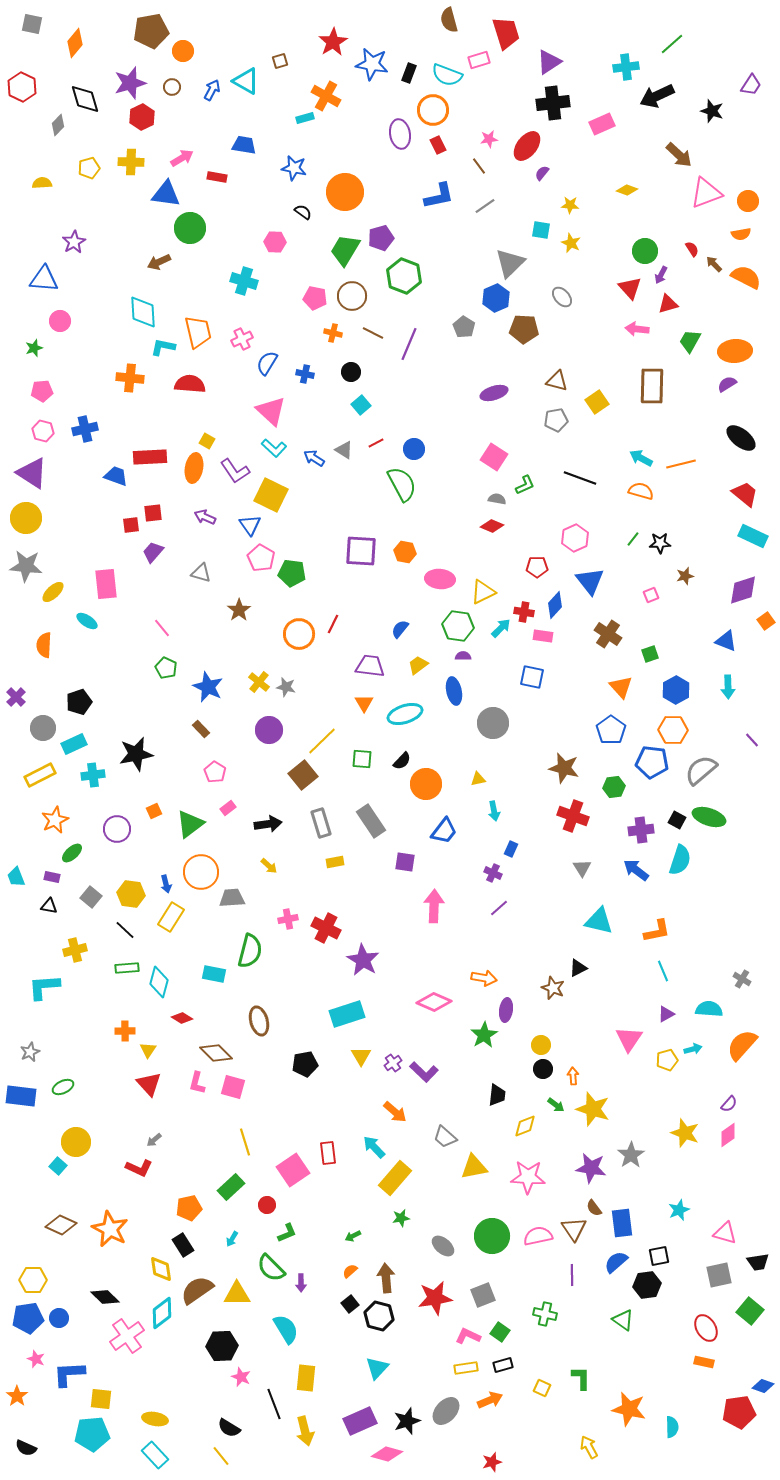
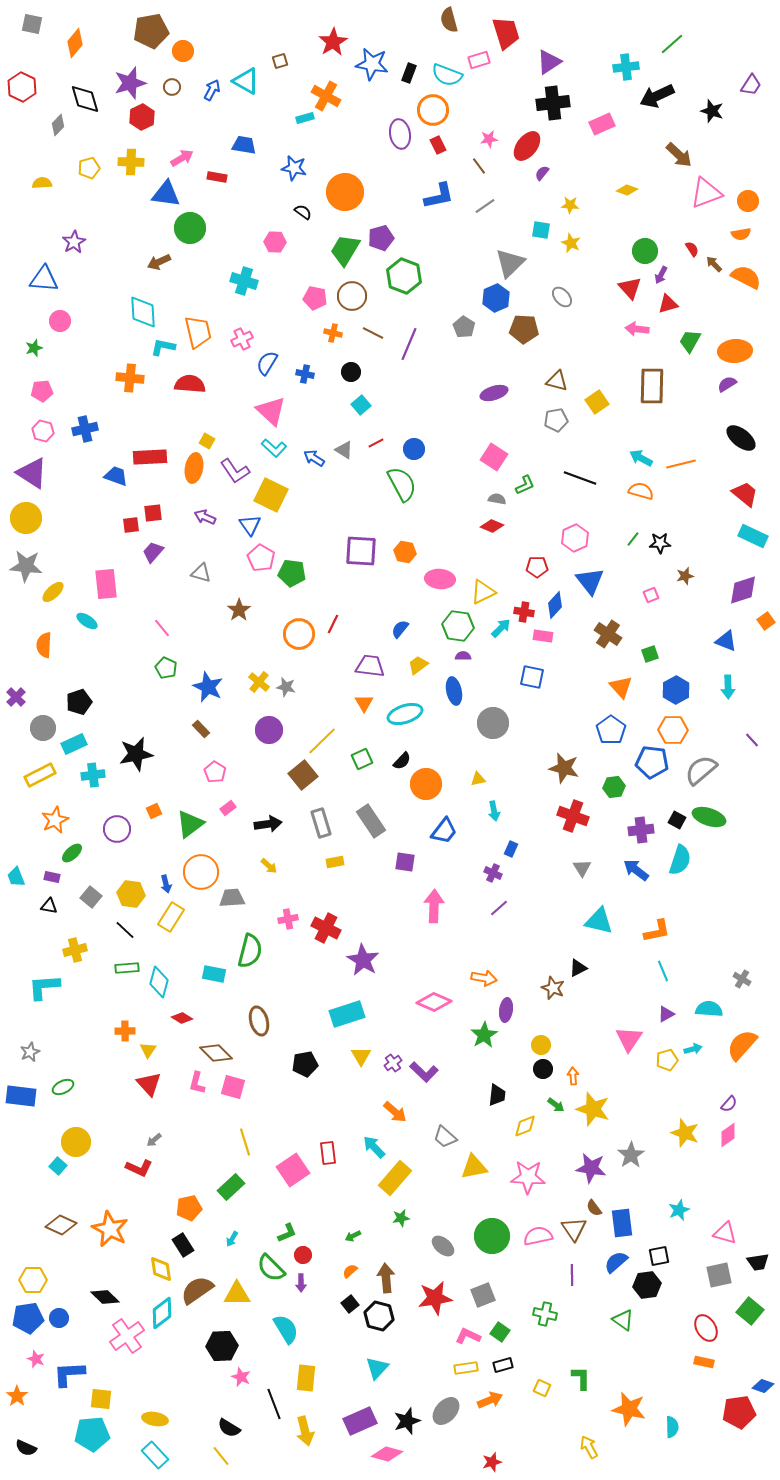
green square at (362, 759): rotated 30 degrees counterclockwise
red circle at (267, 1205): moved 36 px right, 50 px down
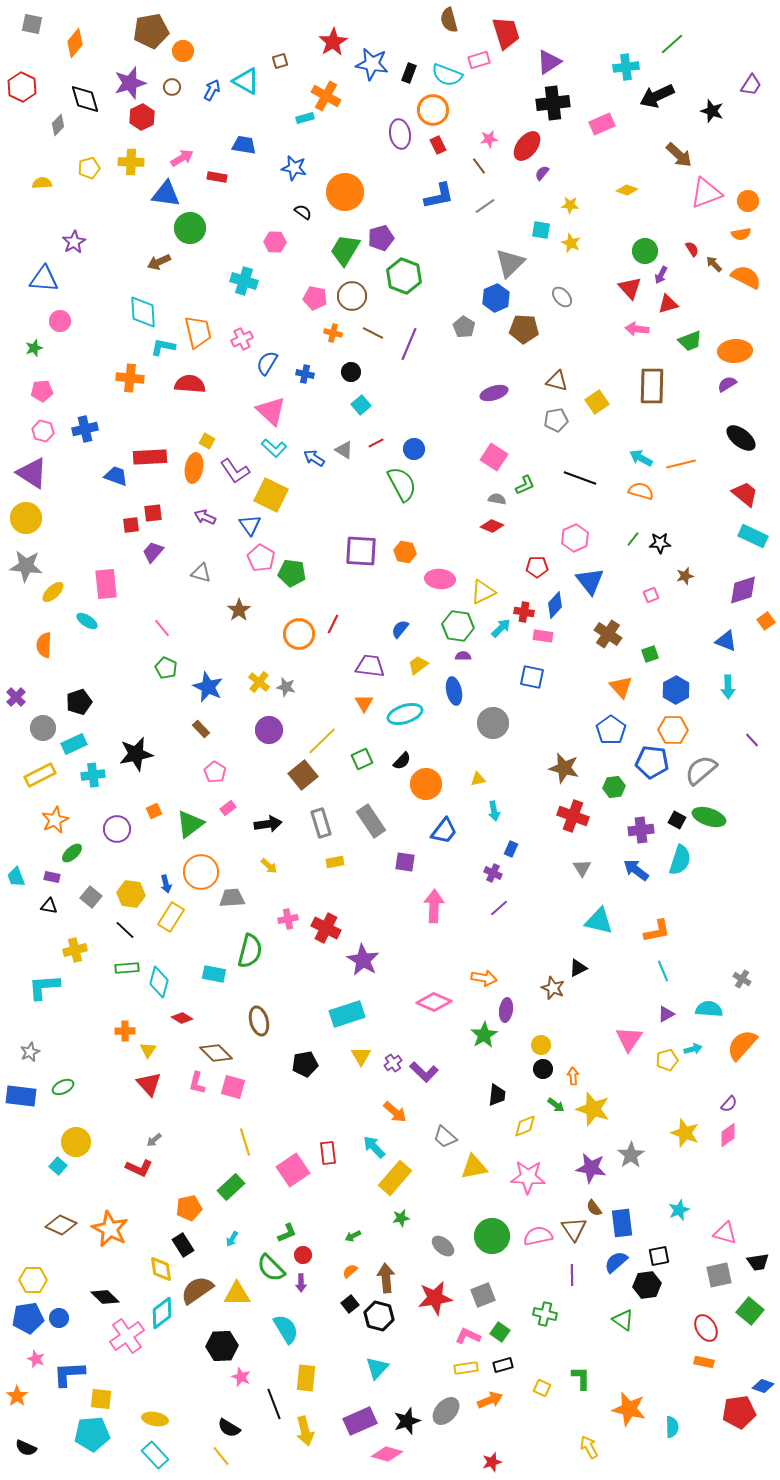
green trapezoid at (690, 341): rotated 140 degrees counterclockwise
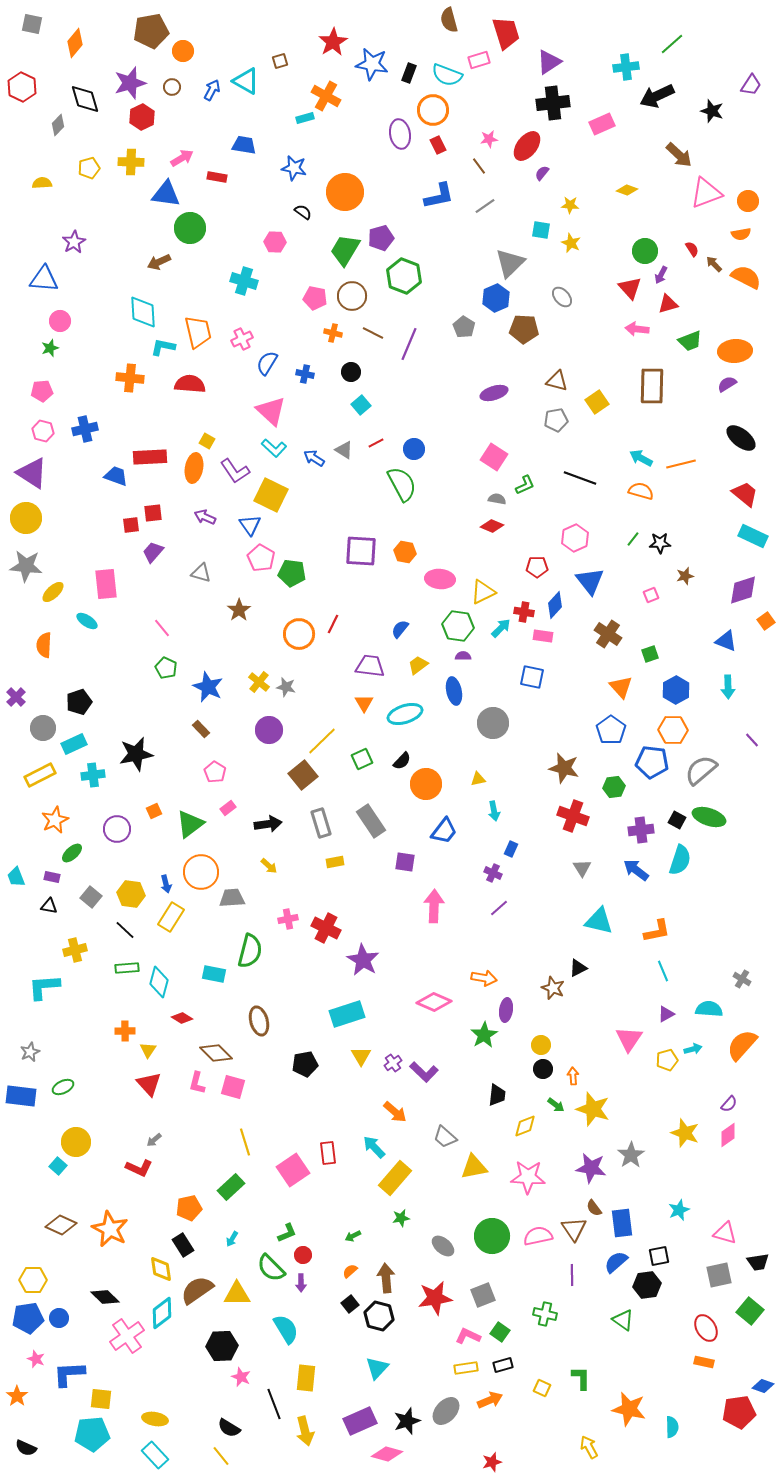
green star at (34, 348): moved 16 px right
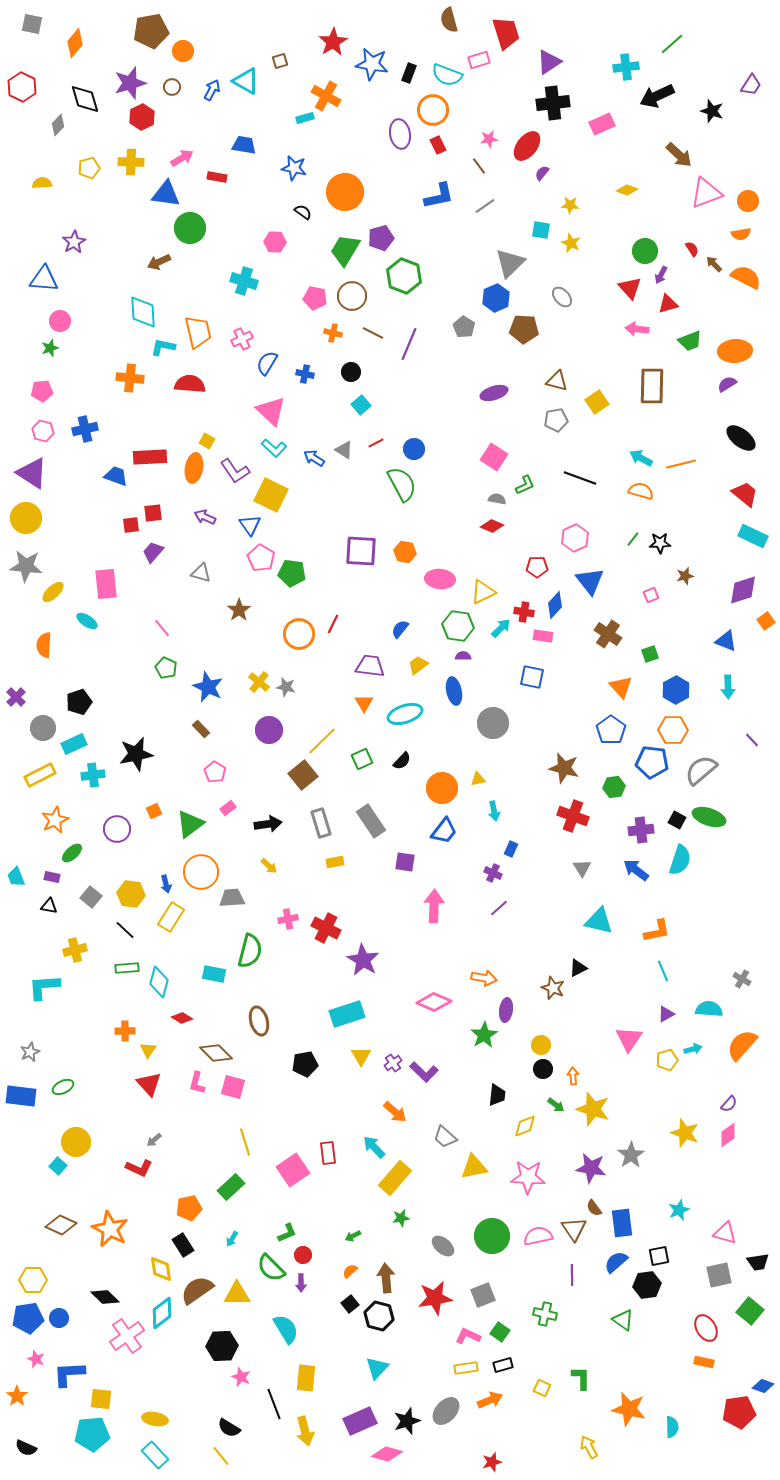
orange circle at (426, 784): moved 16 px right, 4 px down
